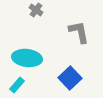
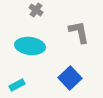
cyan ellipse: moved 3 px right, 12 px up
cyan rectangle: rotated 21 degrees clockwise
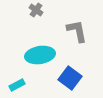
gray L-shape: moved 2 px left, 1 px up
cyan ellipse: moved 10 px right, 9 px down; rotated 16 degrees counterclockwise
blue square: rotated 10 degrees counterclockwise
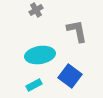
gray cross: rotated 24 degrees clockwise
blue square: moved 2 px up
cyan rectangle: moved 17 px right
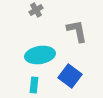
cyan rectangle: rotated 56 degrees counterclockwise
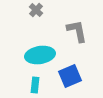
gray cross: rotated 16 degrees counterclockwise
blue square: rotated 30 degrees clockwise
cyan rectangle: moved 1 px right
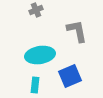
gray cross: rotated 24 degrees clockwise
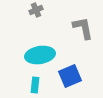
gray L-shape: moved 6 px right, 3 px up
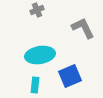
gray cross: moved 1 px right
gray L-shape: rotated 15 degrees counterclockwise
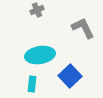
blue square: rotated 20 degrees counterclockwise
cyan rectangle: moved 3 px left, 1 px up
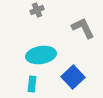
cyan ellipse: moved 1 px right
blue square: moved 3 px right, 1 px down
